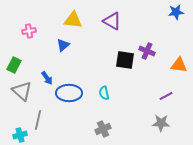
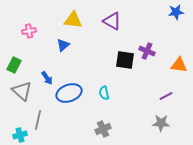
blue ellipse: rotated 20 degrees counterclockwise
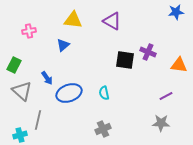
purple cross: moved 1 px right, 1 px down
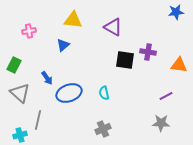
purple triangle: moved 1 px right, 6 px down
purple cross: rotated 14 degrees counterclockwise
gray triangle: moved 2 px left, 2 px down
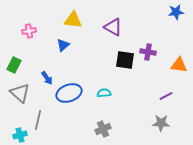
cyan semicircle: rotated 96 degrees clockwise
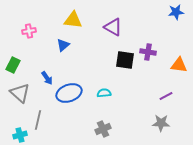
green rectangle: moved 1 px left
